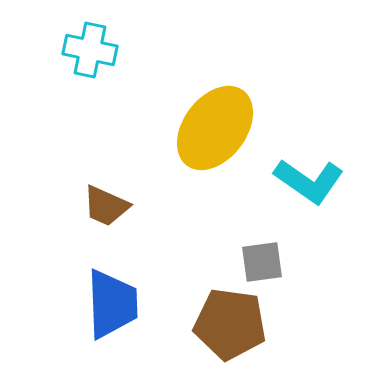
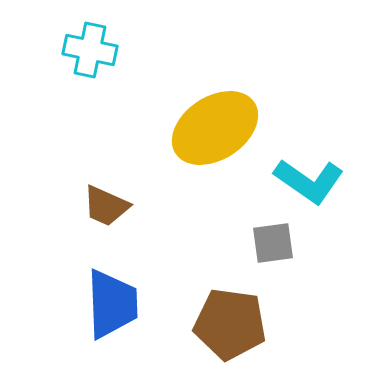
yellow ellipse: rotated 20 degrees clockwise
gray square: moved 11 px right, 19 px up
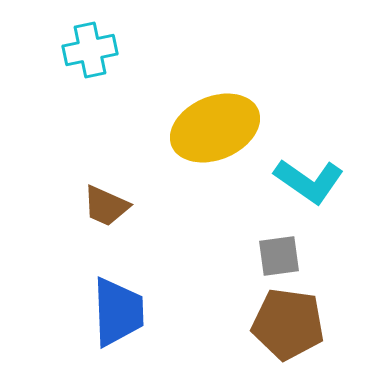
cyan cross: rotated 24 degrees counterclockwise
yellow ellipse: rotated 10 degrees clockwise
gray square: moved 6 px right, 13 px down
blue trapezoid: moved 6 px right, 8 px down
brown pentagon: moved 58 px right
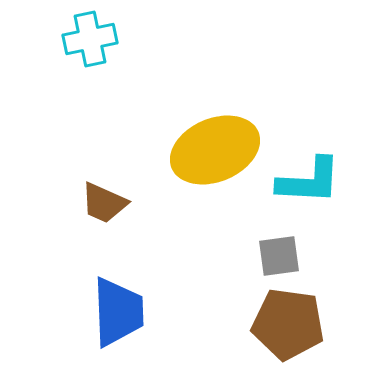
cyan cross: moved 11 px up
yellow ellipse: moved 22 px down
cyan L-shape: rotated 32 degrees counterclockwise
brown trapezoid: moved 2 px left, 3 px up
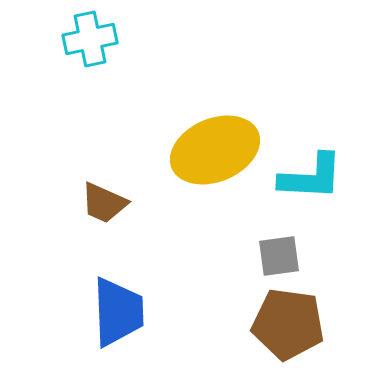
cyan L-shape: moved 2 px right, 4 px up
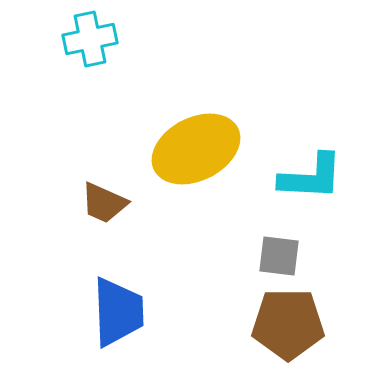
yellow ellipse: moved 19 px left, 1 px up; rotated 4 degrees counterclockwise
gray square: rotated 15 degrees clockwise
brown pentagon: rotated 8 degrees counterclockwise
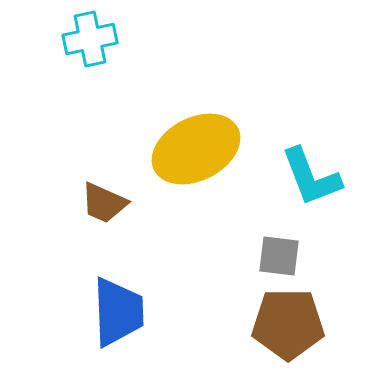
cyan L-shape: rotated 66 degrees clockwise
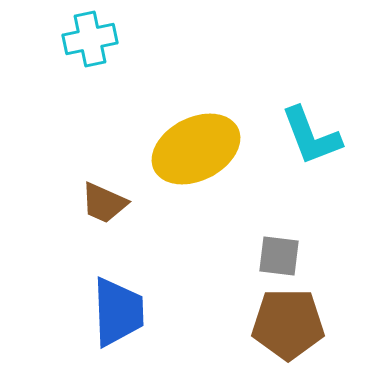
cyan L-shape: moved 41 px up
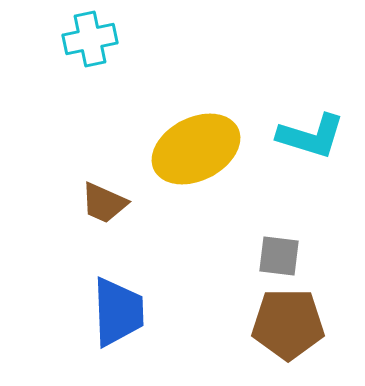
cyan L-shape: rotated 52 degrees counterclockwise
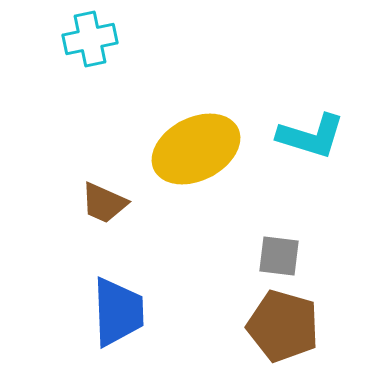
brown pentagon: moved 5 px left, 2 px down; rotated 16 degrees clockwise
